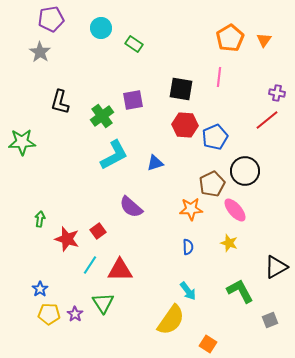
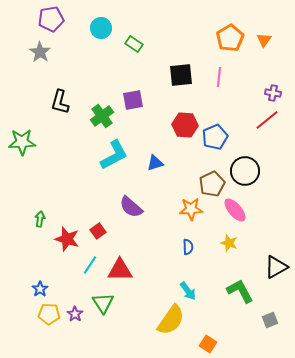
black square: moved 14 px up; rotated 15 degrees counterclockwise
purple cross: moved 4 px left
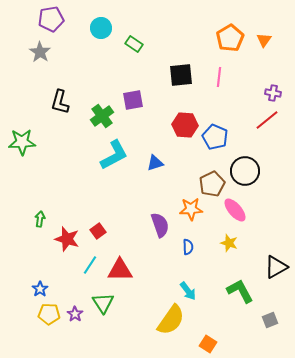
blue pentagon: rotated 25 degrees counterclockwise
purple semicircle: moved 29 px right, 18 px down; rotated 150 degrees counterclockwise
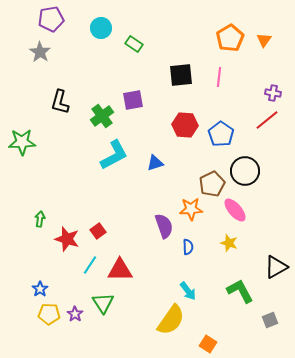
blue pentagon: moved 6 px right, 3 px up; rotated 10 degrees clockwise
purple semicircle: moved 4 px right, 1 px down
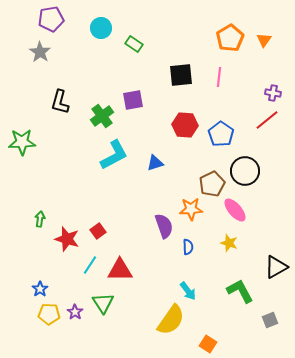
purple star: moved 2 px up
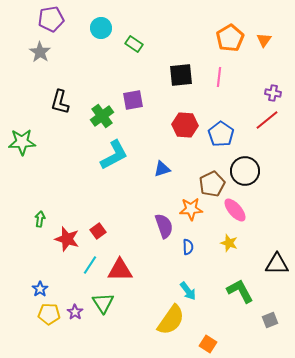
blue triangle: moved 7 px right, 6 px down
black triangle: moved 1 px right, 3 px up; rotated 30 degrees clockwise
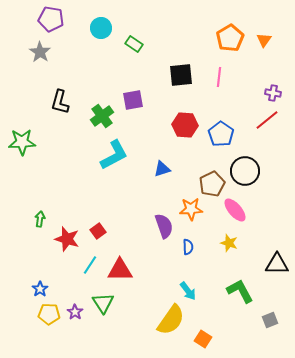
purple pentagon: rotated 20 degrees clockwise
orange square: moved 5 px left, 5 px up
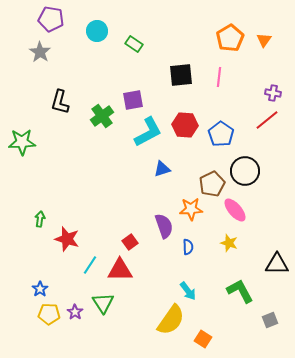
cyan circle: moved 4 px left, 3 px down
cyan L-shape: moved 34 px right, 23 px up
red square: moved 32 px right, 11 px down
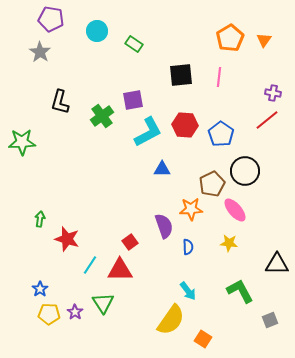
blue triangle: rotated 18 degrees clockwise
yellow star: rotated 12 degrees counterclockwise
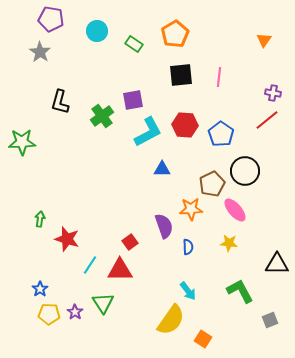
orange pentagon: moved 55 px left, 4 px up
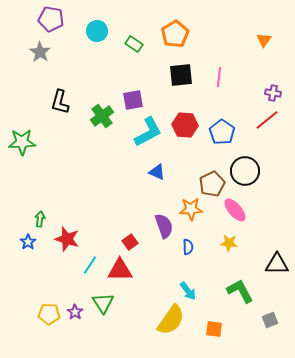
blue pentagon: moved 1 px right, 2 px up
blue triangle: moved 5 px left, 3 px down; rotated 24 degrees clockwise
blue star: moved 12 px left, 47 px up
orange square: moved 11 px right, 10 px up; rotated 24 degrees counterclockwise
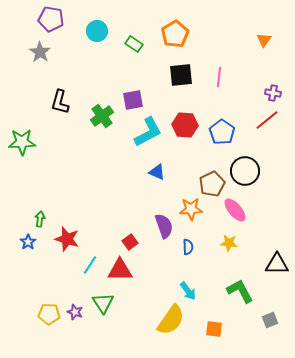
purple star: rotated 14 degrees counterclockwise
